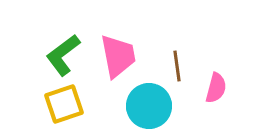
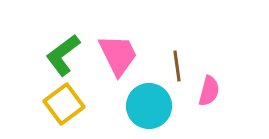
pink trapezoid: moved 1 px up; rotated 15 degrees counterclockwise
pink semicircle: moved 7 px left, 3 px down
yellow square: rotated 18 degrees counterclockwise
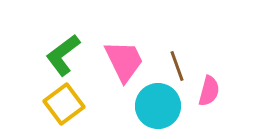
pink trapezoid: moved 6 px right, 6 px down
brown line: rotated 12 degrees counterclockwise
cyan circle: moved 9 px right
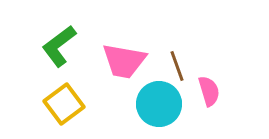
green L-shape: moved 4 px left, 9 px up
pink trapezoid: rotated 126 degrees clockwise
pink semicircle: rotated 32 degrees counterclockwise
cyan circle: moved 1 px right, 2 px up
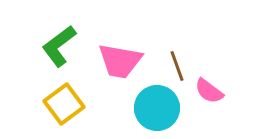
pink trapezoid: moved 4 px left
pink semicircle: rotated 144 degrees clockwise
cyan circle: moved 2 px left, 4 px down
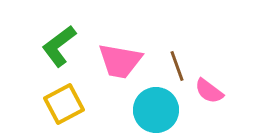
yellow square: rotated 9 degrees clockwise
cyan circle: moved 1 px left, 2 px down
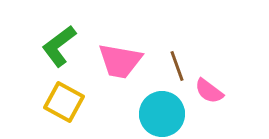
yellow square: moved 2 px up; rotated 33 degrees counterclockwise
cyan circle: moved 6 px right, 4 px down
